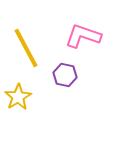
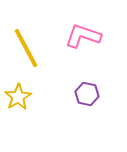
purple hexagon: moved 22 px right, 19 px down
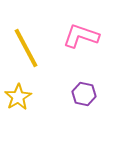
pink L-shape: moved 2 px left
purple hexagon: moved 3 px left
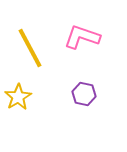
pink L-shape: moved 1 px right, 1 px down
yellow line: moved 4 px right
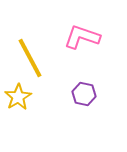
yellow line: moved 10 px down
